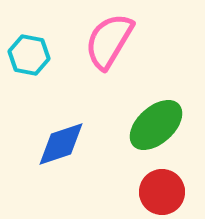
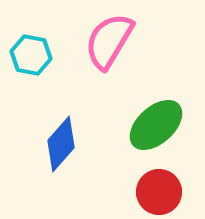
cyan hexagon: moved 2 px right
blue diamond: rotated 30 degrees counterclockwise
red circle: moved 3 px left
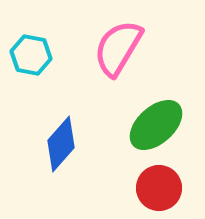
pink semicircle: moved 9 px right, 7 px down
red circle: moved 4 px up
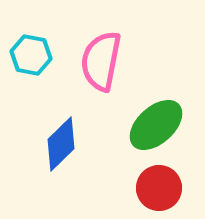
pink semicircle: moved 17 px left, 13 px down; rotated 20 degrees counterclockwise
blue diamond: rotated 4 degrees clockwise
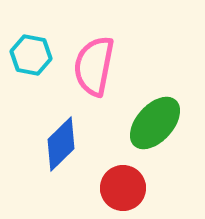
pink semicircle: moved 7 px left, 5 px down
green ellipse: moved 1 px left, 2 px up; rotated 6 degrees counterclockwise
red circle: moved 36 px left
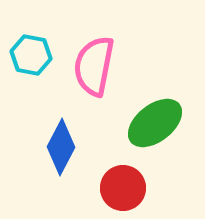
green ellipse: rotated 10 degrees clockwise
blue diamond: moved 3 px down; rotated 18 degrees counterclockwise
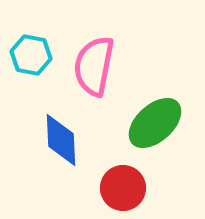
green ellipse: rotated 4 degrees counterclockwise
blue diamond: moved 7 px up; rotated 30 degrees counterclockwise
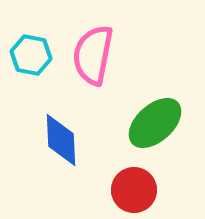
pink semicircle: moved 1 px left, 11 px up
red circle: moved 11 px right, 2 px down
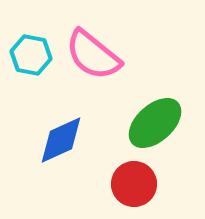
pink semicircle: rotated 62 degrees counterclockwise
blue diamond: rotated 68 degrees clockwise
red circle: moved 6 px up
